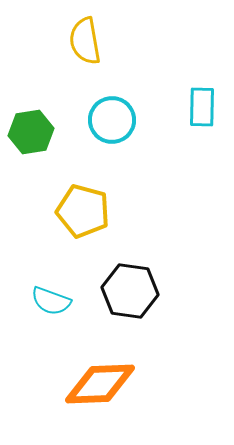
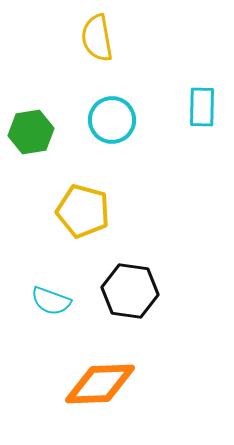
yellow semicircle: moved 12 px right, 3 px up
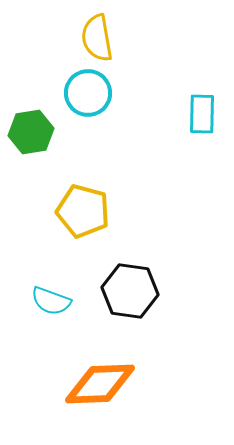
cyan rectangle: moved 7 px down
cyan circle: moved 24 px left, 27 px up
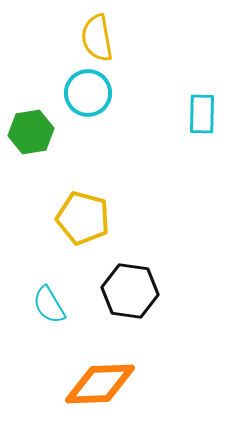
yellow pentagon: moved 7 px down
cyan semicircle: moved 2 px left, 4 px down; rotated 39 degrees clockwise
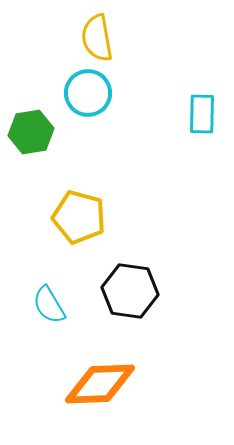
yellow pentagon: moved 4 px left, 1 px up
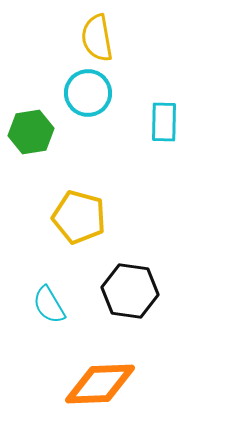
cyan rectangle: moved 38 px left, 8 px down
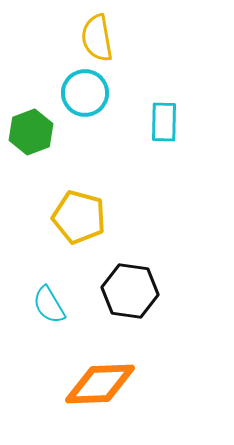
cyan circle: moved 3 px left
green hexagon: rotated 12 degrees counterclockwise
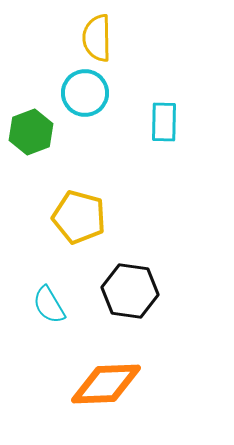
yellow semicircle: rotated 9 degrees clockwise
orange diamond: moved 6 px right
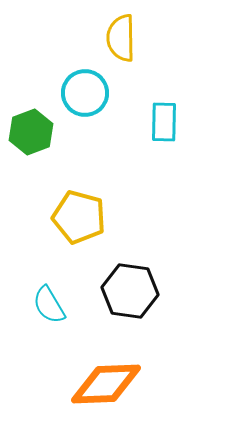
yellow semicircle: moved 24 px right
